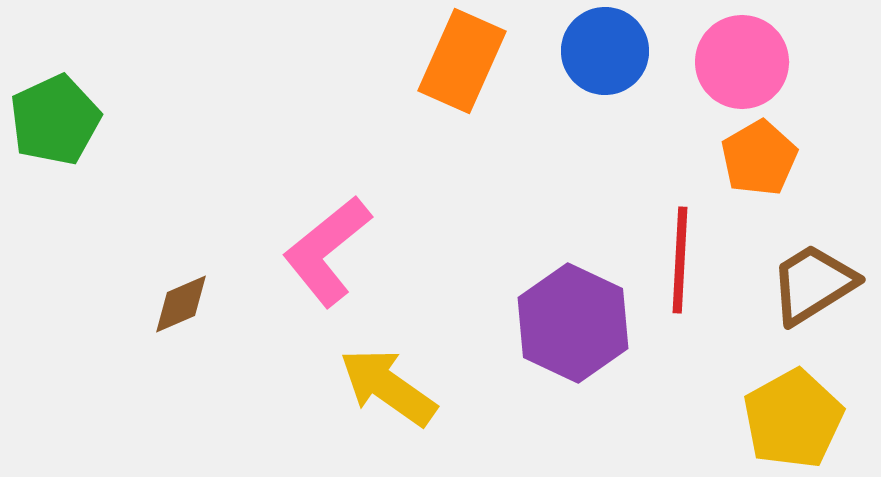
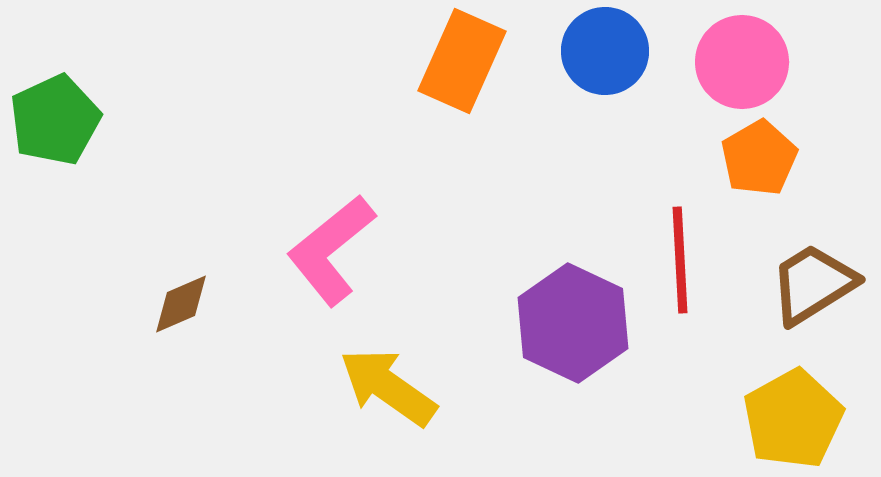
pink L-shape: moved 4 px right, 1 px up
red line: rotated 6 degrees counterclockwise
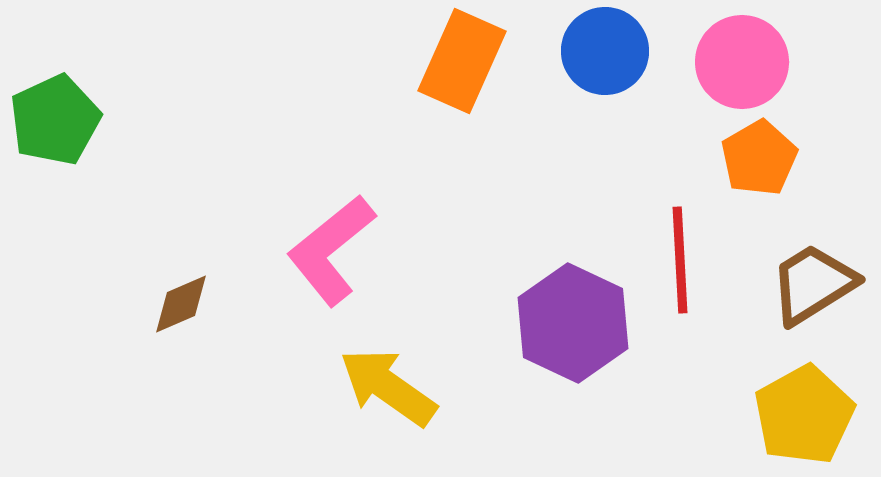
yellow pentagon: moved 11 px right, 4 px up
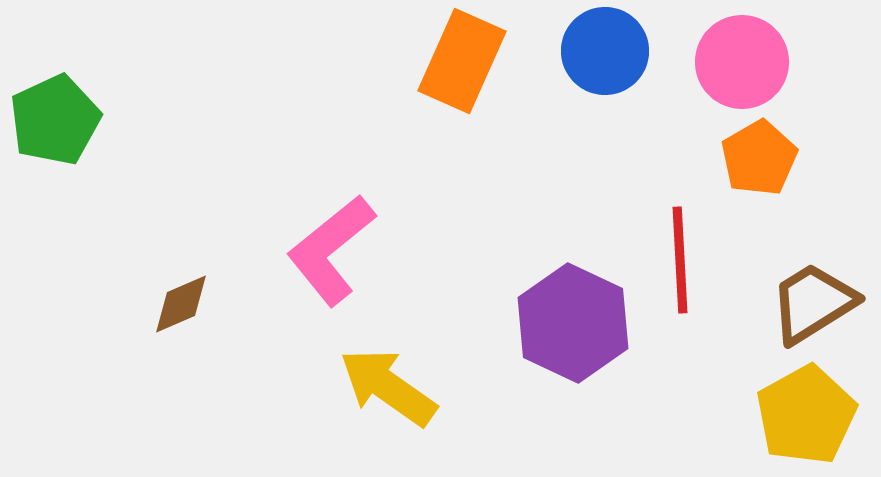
brown trapezoid: moved 19 px down
yellow pentagon: moved 2 px right
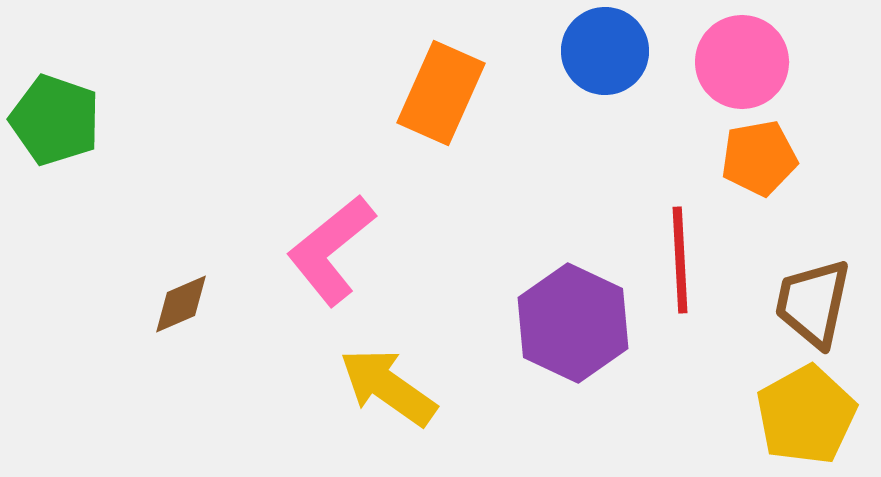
orange rectangle: moved 21 px left, 32 px down
green pentagon: rotated 28 degrees counterclockwise
orange pentagon: rotated 20 degrees clockwise
brown trapezoid: rotated 46 degrees counterclockwise
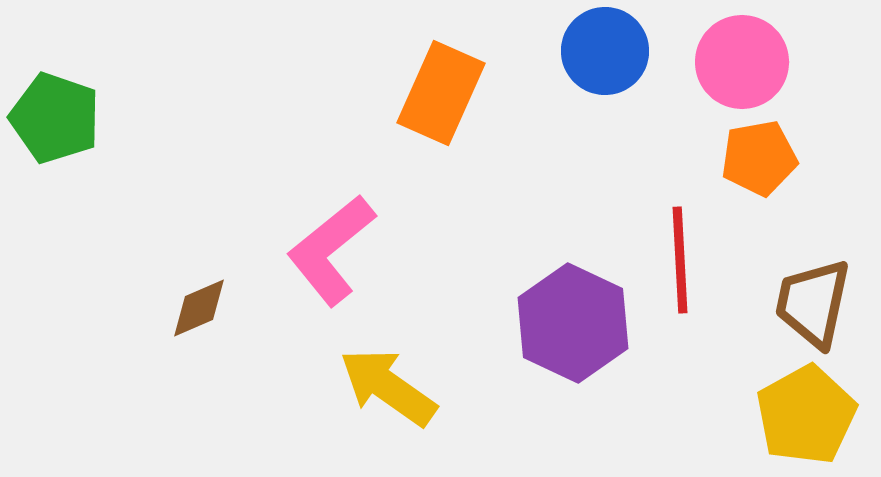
green pentagon: moved 2 px up
brown diamond: moved 18 px right, 4 px down
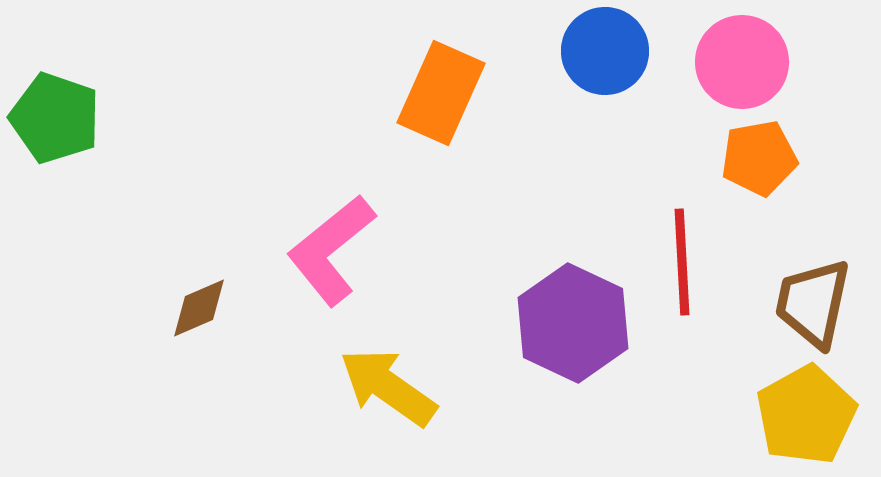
red line: moved 2 px right, 2 px down
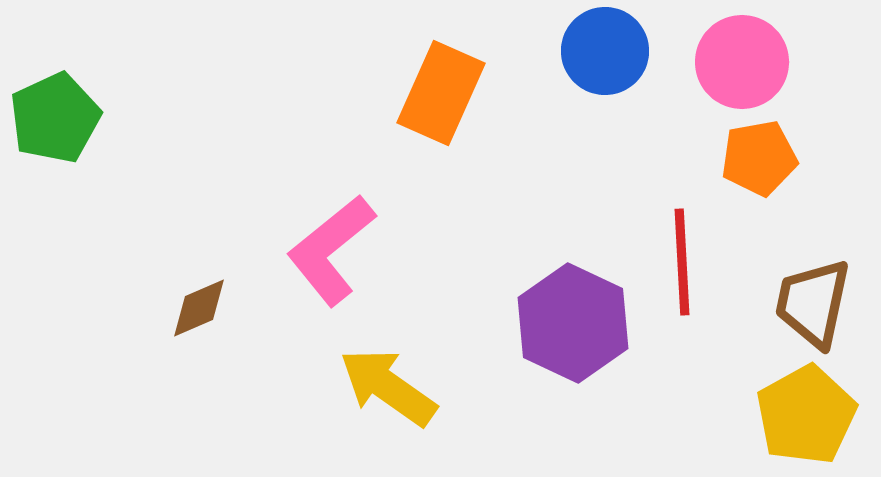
green pentagon: rotated 28 degrees clockwise
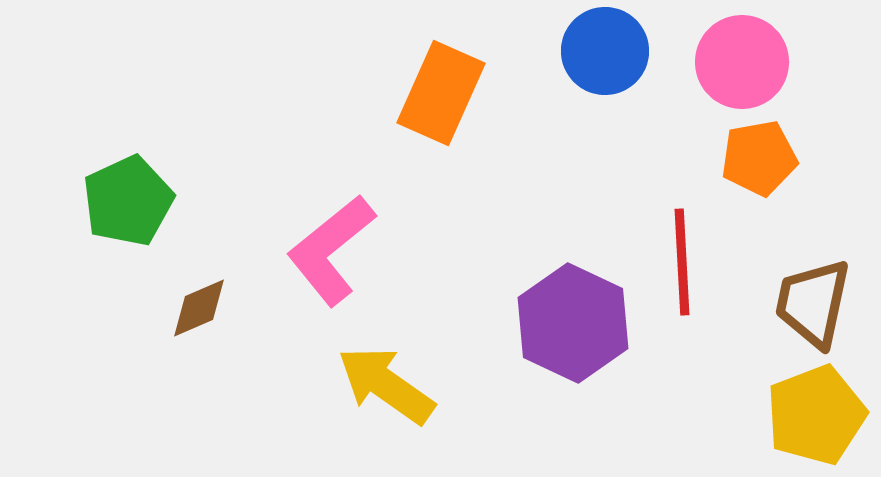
green pentagon: moved 73 px right, 83 px down
yellow arrow: moved 2 px left, 2 px up
yellow pentagon: moved 10 px right; rotated 8 degrees clockwise
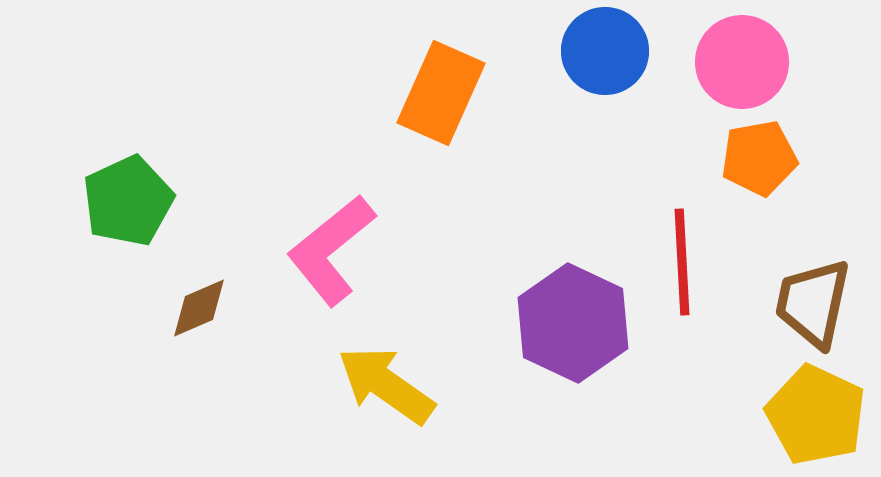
yellow pentagon: rotated 26 degrees counterclockwise
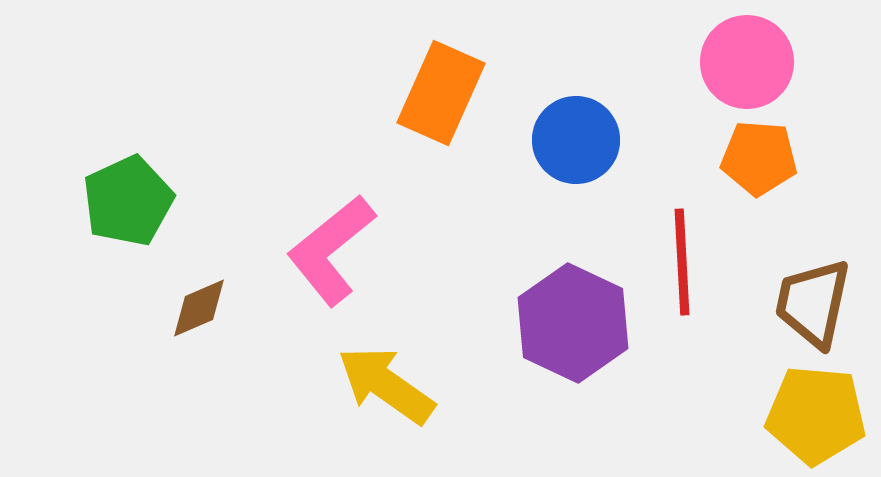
blue circle: moved 29 px left, 89 px down
pink circle: moved 5 px right
orange pentagon: rotated 14 degrees clockwise
yellow pentagon: rotated 20 degrees counterclockwise
